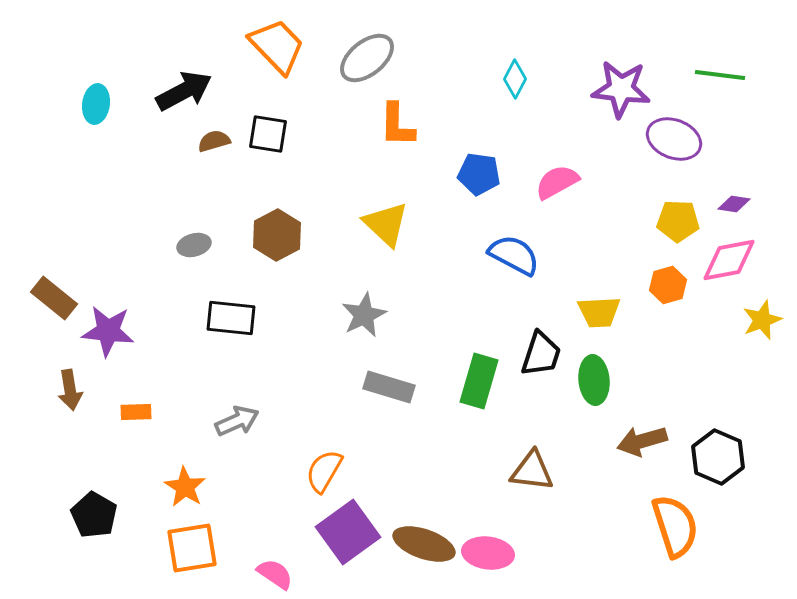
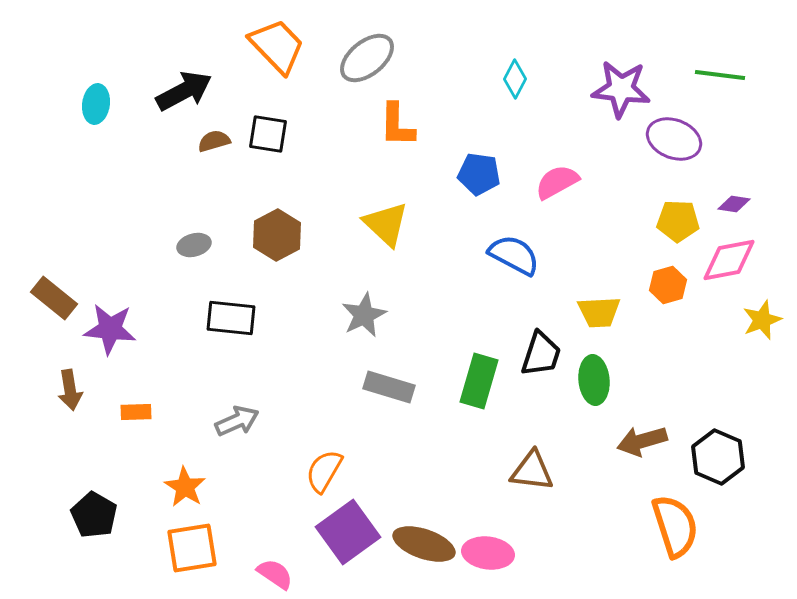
purple star at (108, 331): moved 2 px right, 2 px up
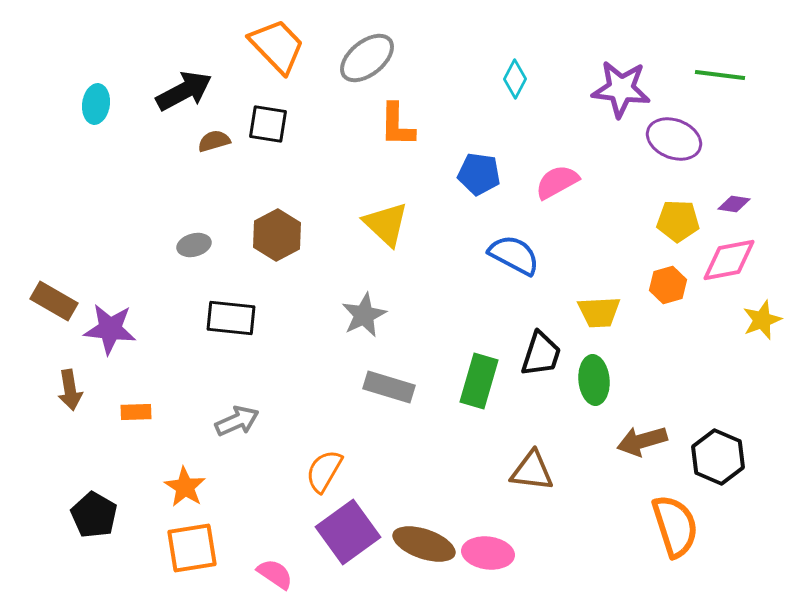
black square at (268, 134): moved 10 px up
brown rectangle at (54, 298): moved 3 px down; rotated 9 degrees counterclockwise
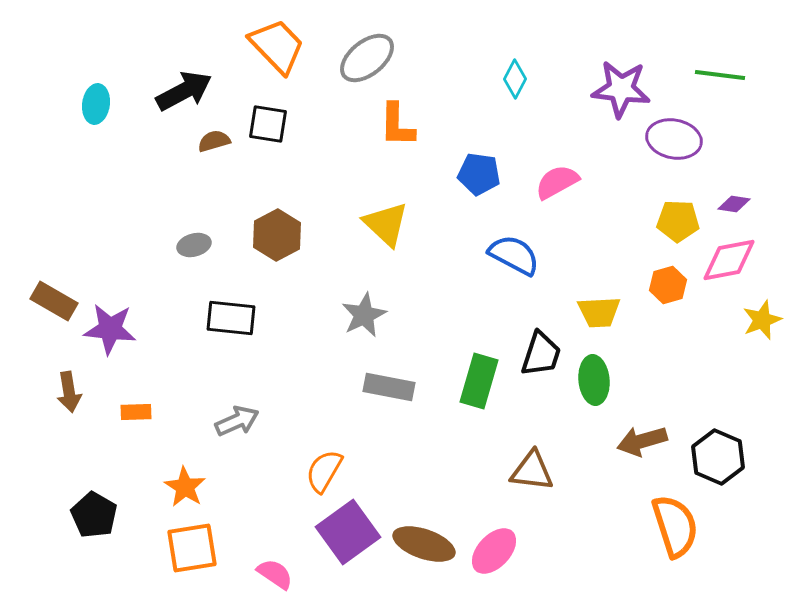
purple ellipse at (674, 139): rotated 10 degrees counterclockwise
gray rectangle at (389, 387): rotated 6 degrees counterclockwise
brown arrow at (70, 390): moved 1 px left, 2 px down
pink ellipse at (488, 553): moved 6 px right, 2 px up; rotated 54 degrees counterclockwise
